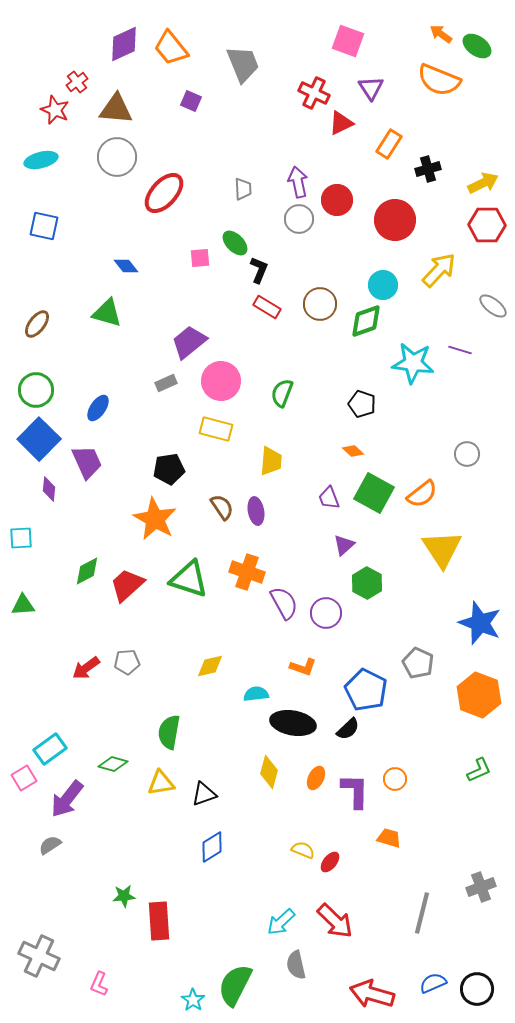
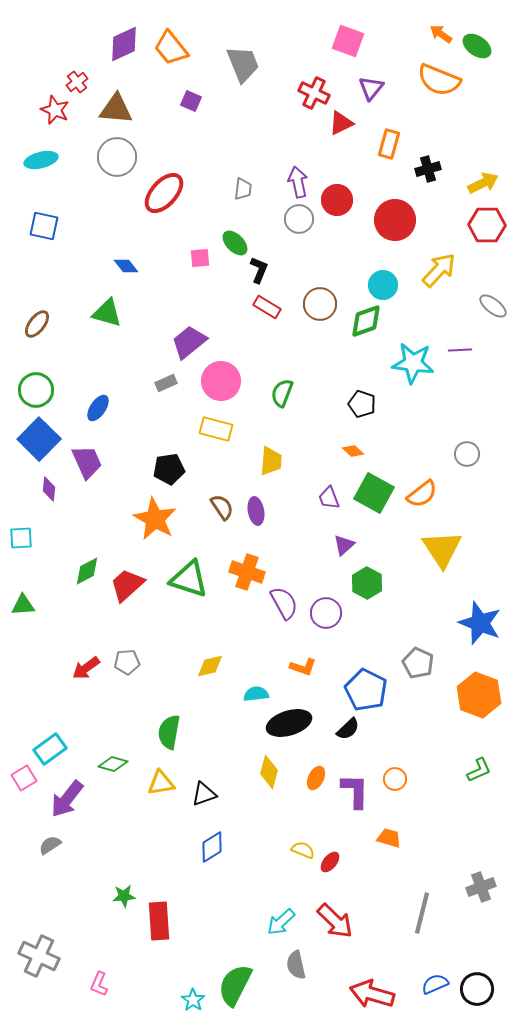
purple triangle at (371, 88): rotated 12 degrees clockwise
orange rectangle at (389, 144): rotated 16 degrees counterclockwise
gray trapezoid at (243, 189): rotated 10 degrees clockwise
purple line at (460, 350): rotated 20 degrees counterclockwise
black ellipse at (293, 723): moved 4 px left; rotated 27 degrees counterclockwise
blue semicircle at (433, 983): moved 2 px right, 1 px down
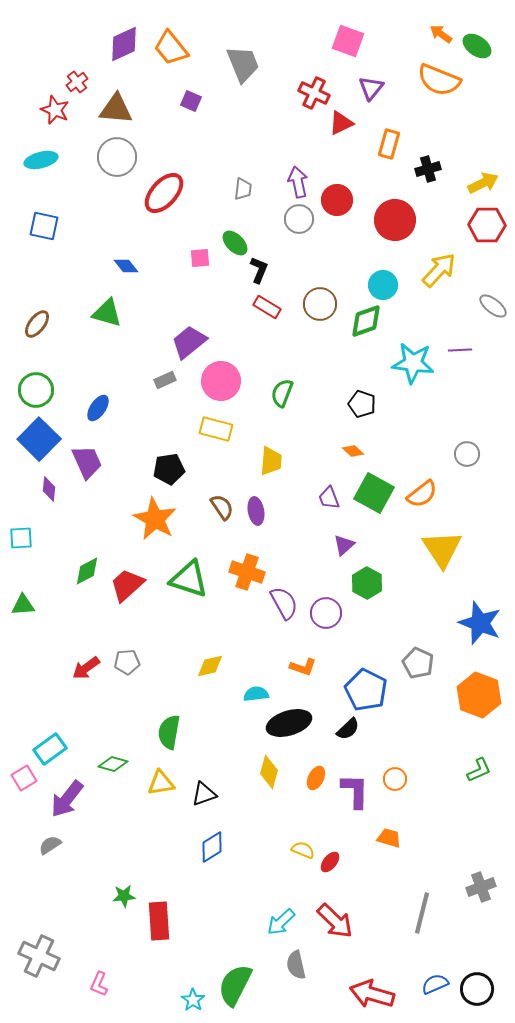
gray rectangle at (166, 383): moved 1 px left, 3 px up
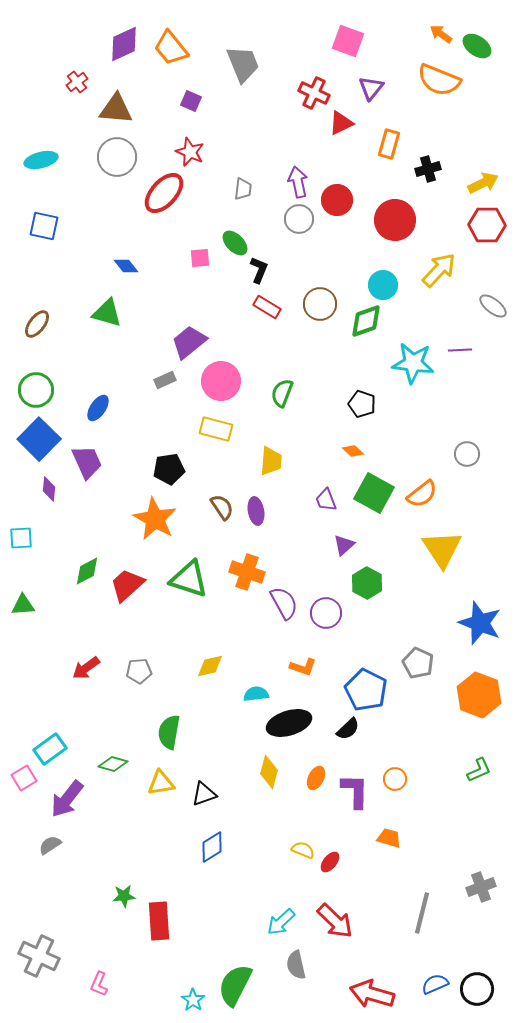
red star at (55, 110): moved 135 px right, 42 px down
purple trapezoid at (329, 498): moved 3 px left, 2 px down
gray pentagon at (127, 662): moved 12 px right, 9 px down
